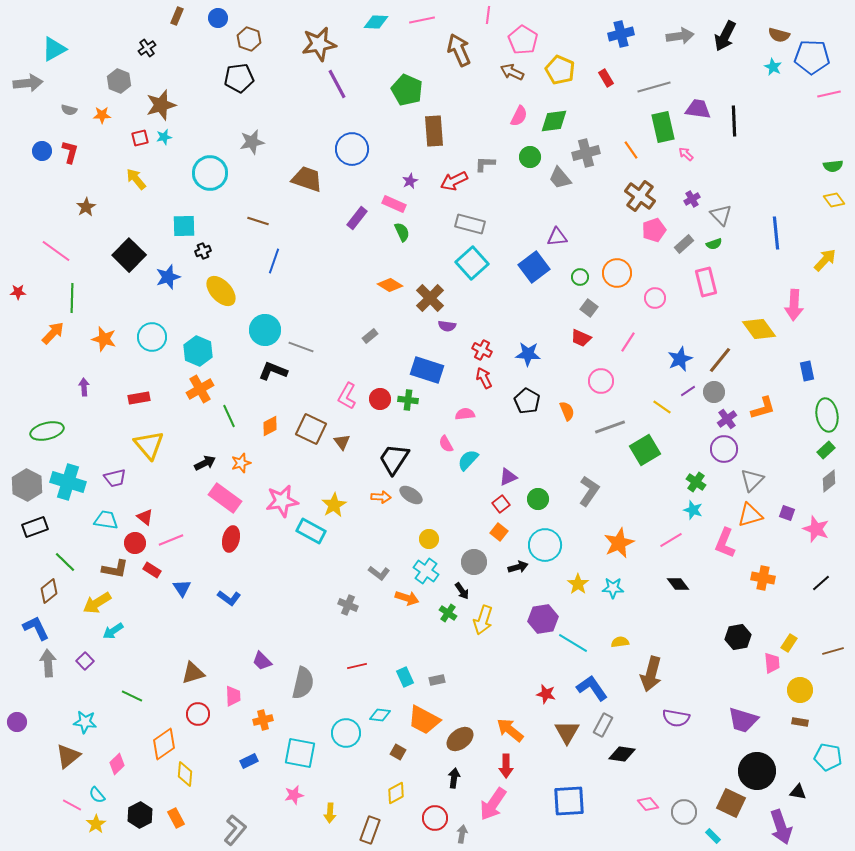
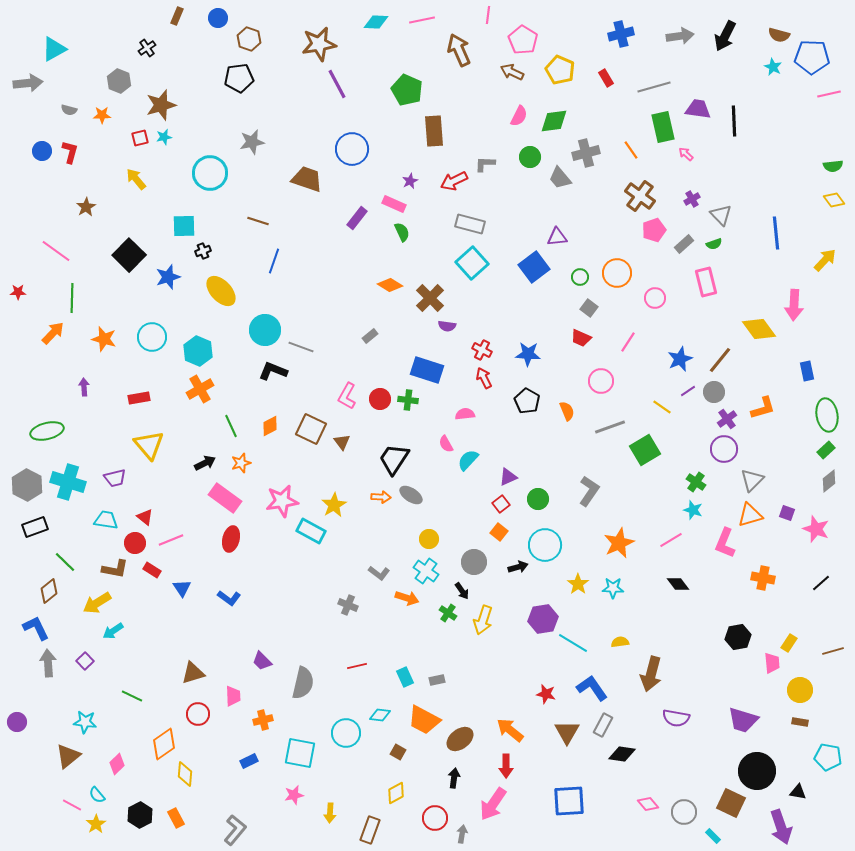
green line at (229, 416): moved 2 px right, 10 px down
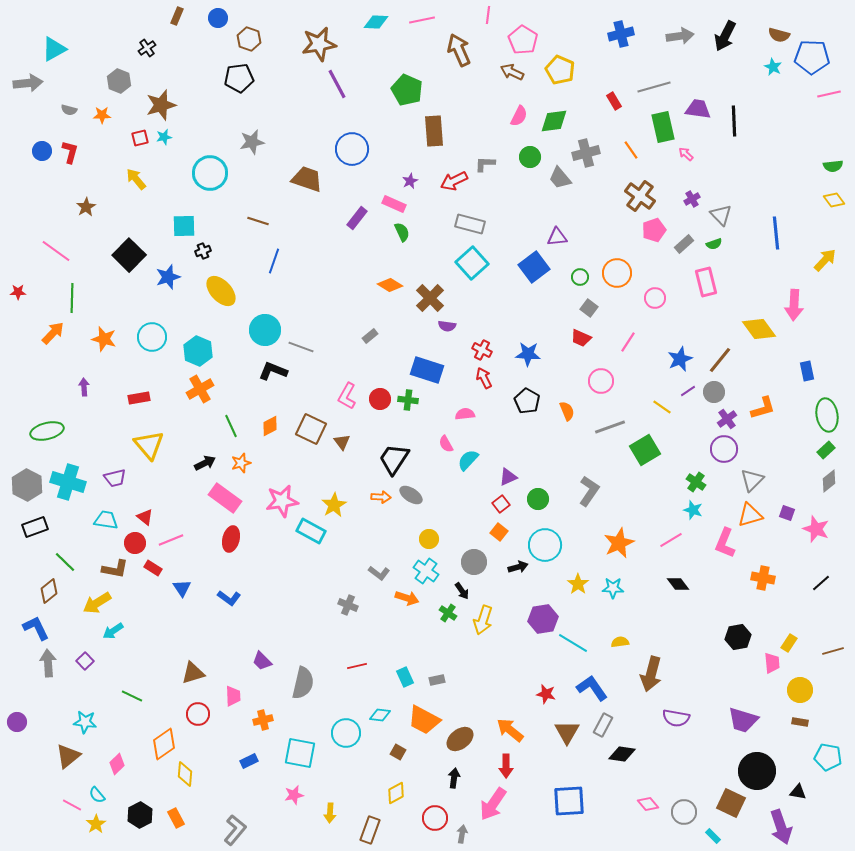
red rectangle at (606, 78): moved 8 px right, 23 px down
red rectangle at (152, 570): moved 1 px right, 2 px up
